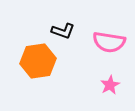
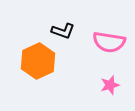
orange hexagon: rotated 16 degrees counterclockwise
pink star: rotated 12 degrees clockwise
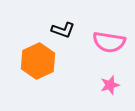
black L-shape: moved 1 px up
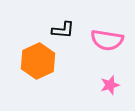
black L-shape: rotated 15 degrees counterclockwise
pink semicircle: moved 2 px left, 2 px up
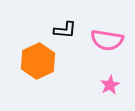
black L-shape: moved 2 px right
pink star: rotated 12 degrees counterclockwise
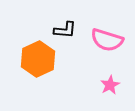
pink semicircle: rotated 8 degrees clockwise
orange hexagon: moved 2 px up
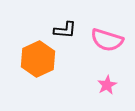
pink star: moved 3 px left
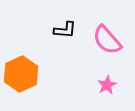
pink semicircle: rotated 32 degrees clockwise
orange hexagon: moved 17 px left, 15 px down
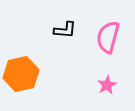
pink semicircle: moved 1 px right, 3 px up; rotated 56 degrees clockwise
orange hexagon: rotated 12 degrees clockwise
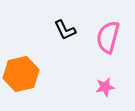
black L-shape: rotated 60 degrees clockwise
pink star: moved 2 px left, 2 px down; rotated 18 degrees clockwise
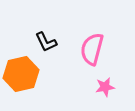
black L-shape: moved 19 px left, 12 px down
pink semicircle: moved 16 px left, 12 px down
